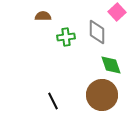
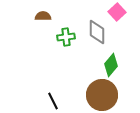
green diamond: rotated 60 degrees clockwise
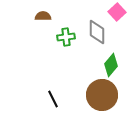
black line: moved 2 px up
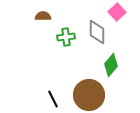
brown circle: moved 13 px left
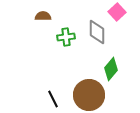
green diamond: moved 4 px down
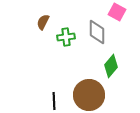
pink square: rotated 18 degrees counterclockwise
brown semicircle: moved 6 px down; rotated 63 degrees counterclockwise
green diamond: moved 3 px up
black line: moved 1 px right, 2 px down; rotated 24 degrees clockwise
